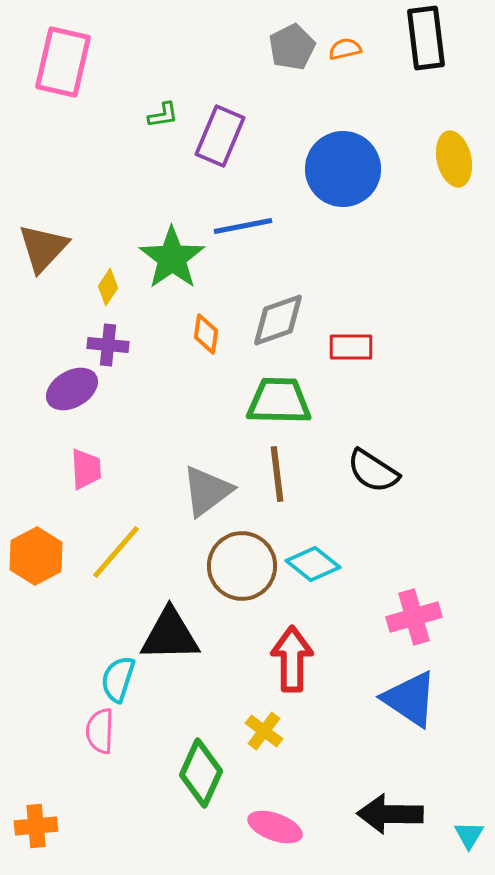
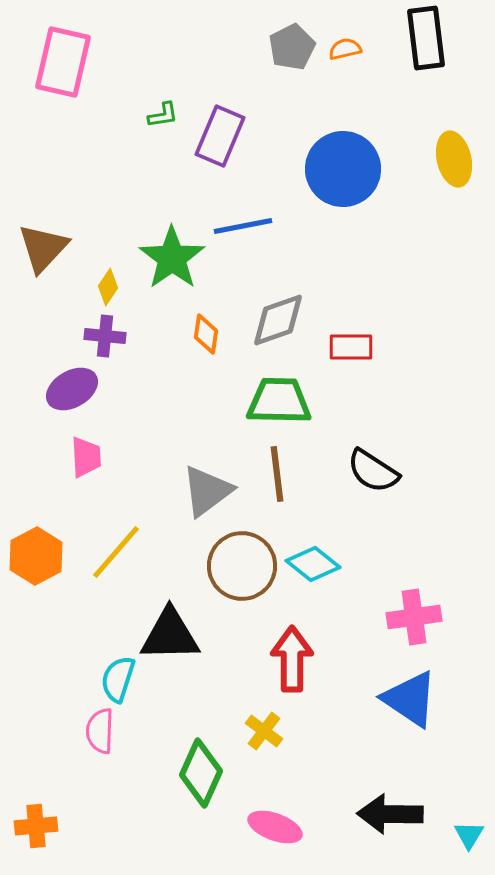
purple cross: moved 3 px left, 9 px up
pink trapezoid: moved 12 px up
pink cross: rotated 8 degrees clockwise
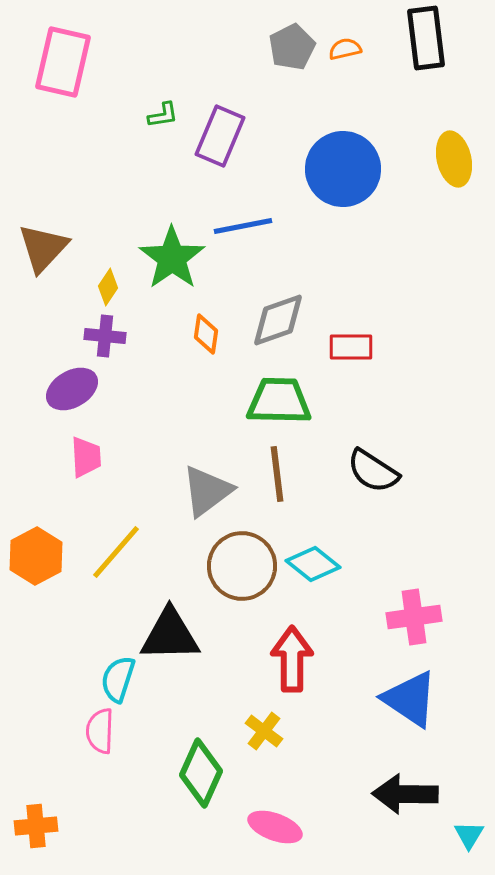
black arrow: moved 15 px right, 20 px up
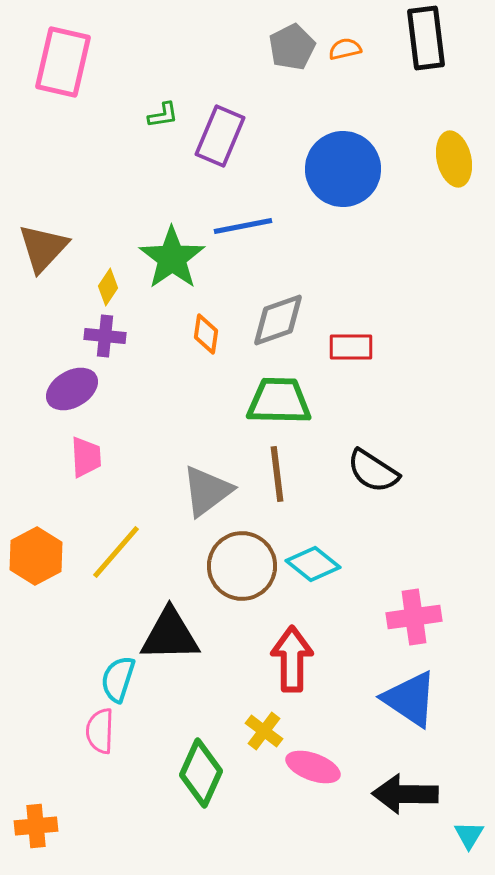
pink ellipse: moved 38 px right, 60 px up
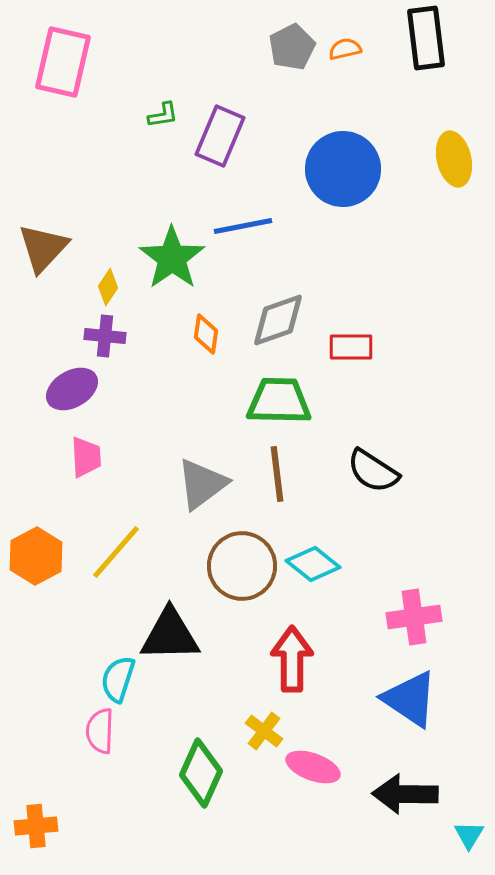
gray triangle: moved 5 px left, 7 px up
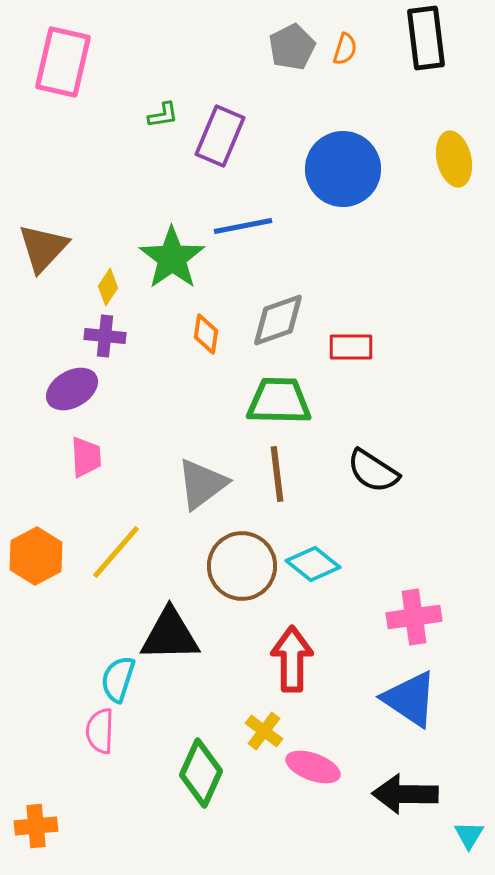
orange semicircle: rotated 120 degrees clockwise
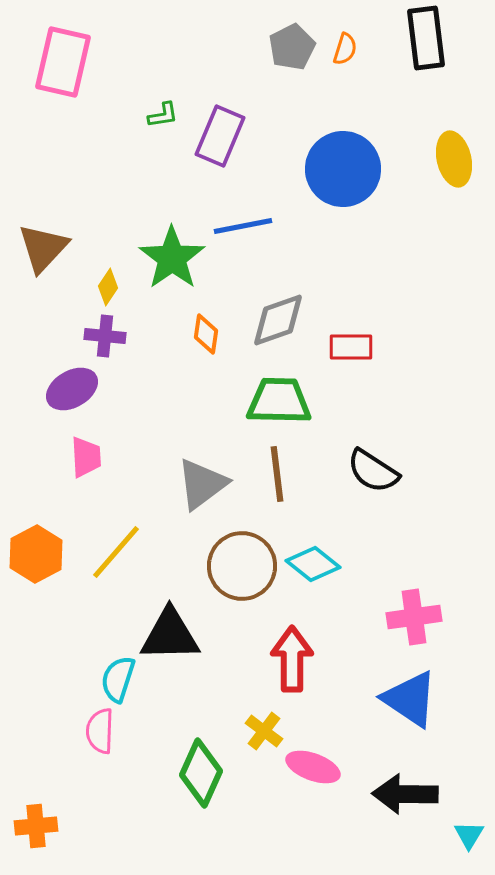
orange hexagon: moved 2 px up
